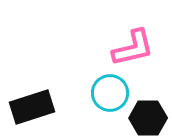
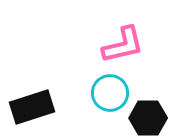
pink L-shape: moved 10 px left, 3 px up
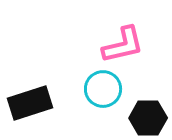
cyan circle: moved 7 px left, 4 px up
black rectangle: moved 2 px left, 4 px up
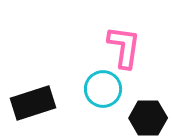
pink L-shape: moved 1 px right, 2 px down; rotated 69 degrees counterclockwise
black rectangle: moved 3 px right
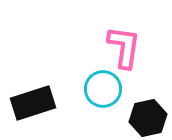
black hexagon: rotated 12 degrees counterclockwise
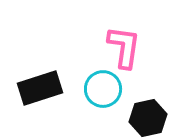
black rectangle: moved 7 px right, 15 px up
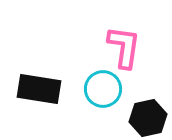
black rectangle: moved 1 px left, 1 px down; rotated 27 degrees clockwise
